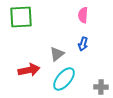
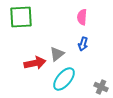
pink semicircle: moved 1 px left, 2 px down
red arrow: moved 6 px right, 7 px up
gray cross: rotated 24 degrees clockwise
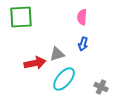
gray triangle: rotated 21 degrees clockwise
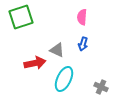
green square: rotated 15 degrees counterclockwise
gray triangle: moved 4 px up; rotated 42 degrees clockwise
cyan ellipse: rotated 15 degrees counterclockwise
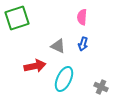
green square: moved 4 px left, 1 px down
gray triangle: moved 1 px right, 4 px up
red arrow: moved 3 px down
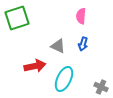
pink semicircle: moved 1 px left, 1 px up
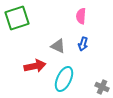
gray cross: moved 1 px right
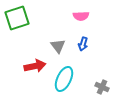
pink semicircle: rotated 98 degrees counterclockwise
gray triangle: rotated 28 degrees clockwise
